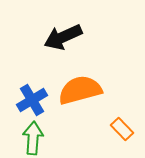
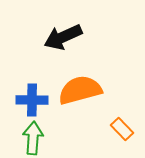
blue cross: rotated 32 degrees clockwise
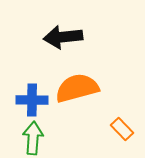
black arrow: rotated 18 degrees clockwise
orange semicircle: moved 3 px left, 2 px up
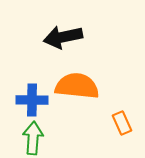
black arrow: rotated 6 degrees counterclockwise
orange semicircle: moved 2 px up; rotated 21 degrees clockwise
orange rectangle: moved 6 px up; rotated 20 degrees clockwise
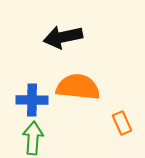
orange semicircle: moved 1 px right, 1 px down
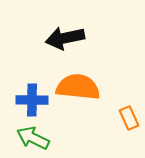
black arrow: moved 2 px right, 1 px down
orange rectangle: moved 7 px right, 5 px up
green arrow: rotated 68 degrees counterclockwise
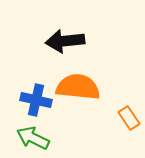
black arrow: moved 3 px down; rotated 6 degrees clockwise
blue cross: moved 4 px right; rotated 12 degrees clockwise
orange rectangle: rotated 10 degrees counterclockwise
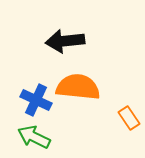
blue cross: rotated 12 degrees clockwise
green arrow: moved 1 px right, 1 px up
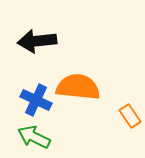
black arrow: moved 28 px left
orange rectangle: moved 1 px right, 2 px up
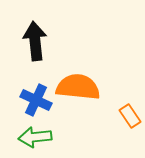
black arrow: moved 2 px left; rotated 90 degrees clockwise
green arrow: moved 1 px right; rotated 32 degrees counterclockwise
